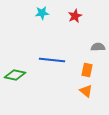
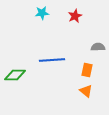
blue line: rotated 10 degrees counterclockwise
green diamond: rotated 10 degrees counterclockwise
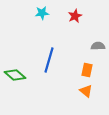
gray semicircle: moved 1 px up
blue line: moved 3 px left; rotated 70 degrees counterclockwise
green diamond: rotated 40 degrees clockwise
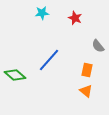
red star: moved 2 px down; rotated 24 degrees counterclockwise
gray semicircle: rotated 128 degrees counterclockwise
blue line: rotated 25 degrees clockwise
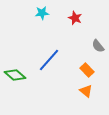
orange rectangle: rotated 56 degrees counterclockwise
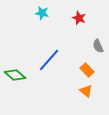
cyan star: rotated 16 degrees clockwise
red star: moved 4 px right
gray semicircle: rotated 16 degrees clockwise
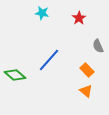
red star: rotated 16 degrees clockwise
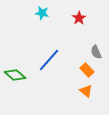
gray semicircle: moved 2 px left, 6 px down
